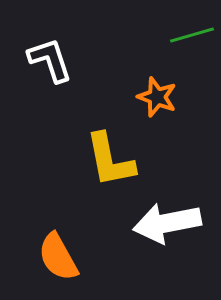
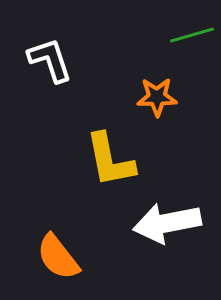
orange star: rotated 21 degrees counterclockwise
orange semicircle: rotated 9 degrees counterclockwise
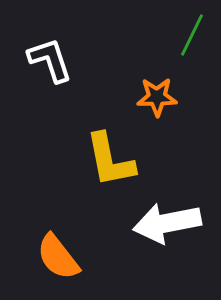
green line: rotated 48 degrees counterclockwise
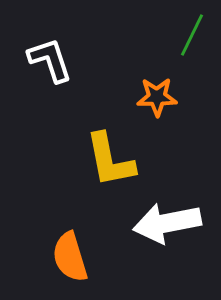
orange semicircle: moved 12 px right; rotated 21 degrees clockwise
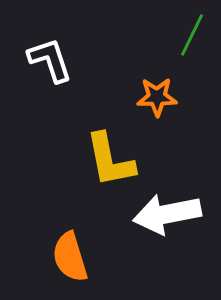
white arrow: moved 9 px up
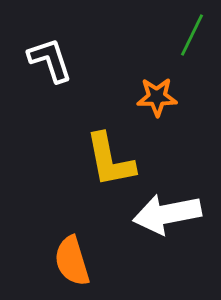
orange semicircle: moved 2 px right, 4 px down
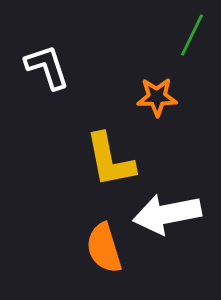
white L-shape: moved 3 px left, 7 px down
orange semicircle: moved 32 px right, 13 px up
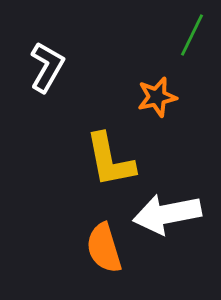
white L-shape: rotated 48 degrees clockwise
orange star: rotated 12 degrees counterclockwise
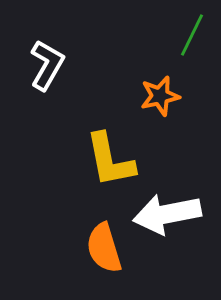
white L-shape: moved 2 px up
orange star: moved 3 px right, 1 px up
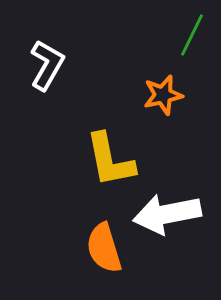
orange star: moved 3 px right, 1 px up
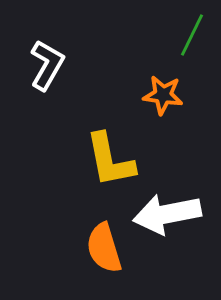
orange star: rotated 21 degrees clockwise
